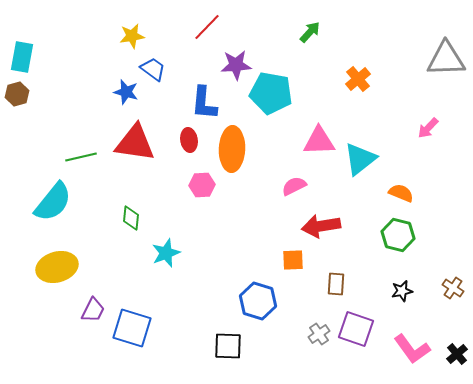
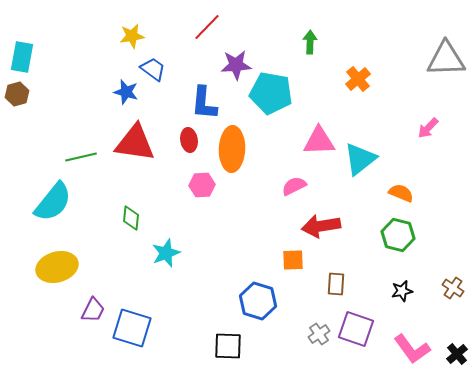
green arrow: moved 10 px down; rotated 40 degrees counterclockwise
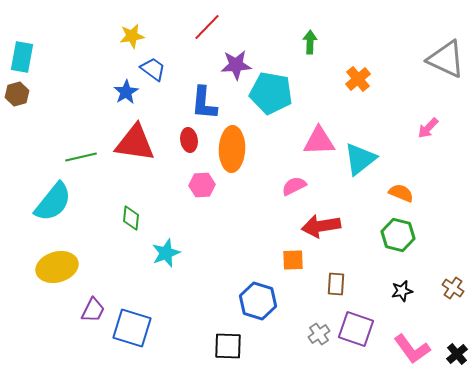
gray triangle: rotated 27 degrees clockwise
blue star: rotated 25 degrees clockwise
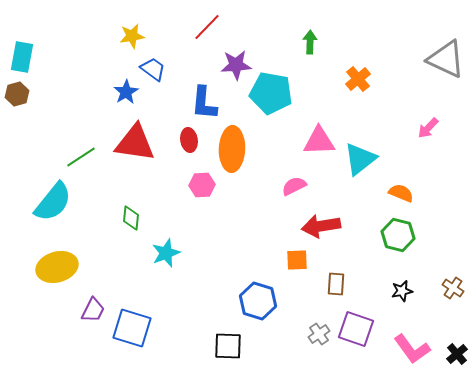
green line: rotated 20 degrees counterclockwise
orange square: moved 4 px right
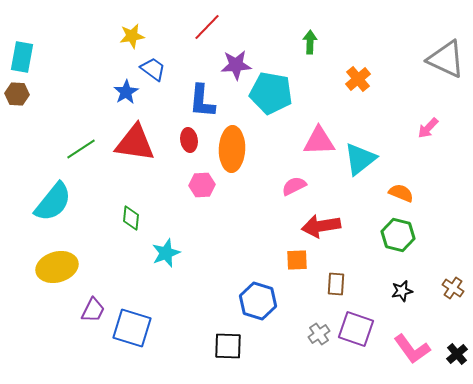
brown hexagon: rotated 20 degrees clockwise
blue L-shape: moved 2 px left, 2 px up
green line: moved 8 px up
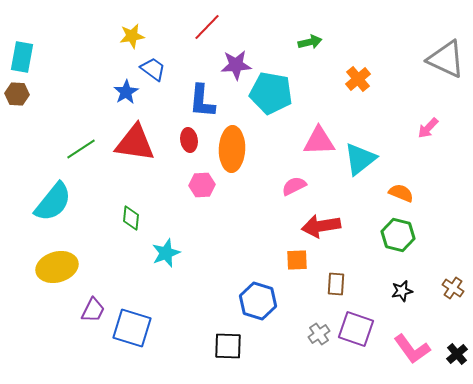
green arrow: rotated 75 degrees clockwise
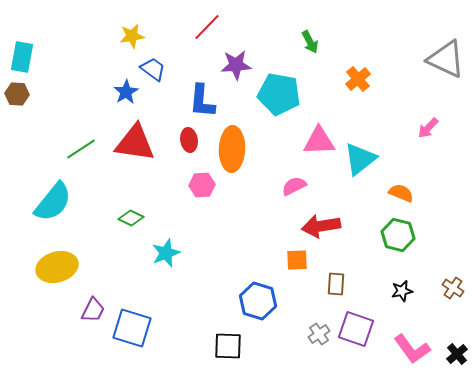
green arrow: rotated 75 degrees clockwise
cyan pentagon: moved 8 px right, 1 px down
green diamond: rotated 70 degrees counterclockwise
